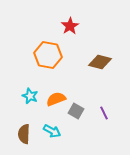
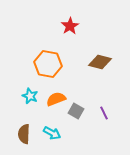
orange hexagon: moved 9 px down
cyan arrow: moved 2 px down
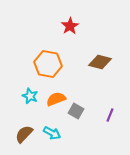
purple line: moved 6 px right, 2 px down; rotated 48 degrees clockwise
brown semicircle: rotated 42 degrees clockwise
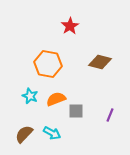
gray square: rotated 28 degrees counterclockwise
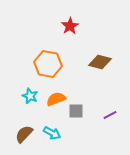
purple line: rotated 40 degrees clockwise
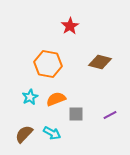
cyan star: moved 1 px down; rotated 21 degrees clockwise
gray square: moved 3 px down
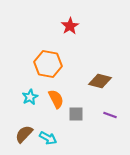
brown diamond: moved 19 px down
orange semicircle: rotated 84 degrees clockwise
purple line: rotated 48 degrees clockwise
cyan arrow: moved 4 px left, 5 px down
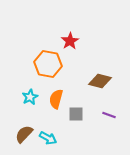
red star: moved 15 px down
orange semicircle: rotated 138 degrees counterclockwise
purple line: moved 1 px left
